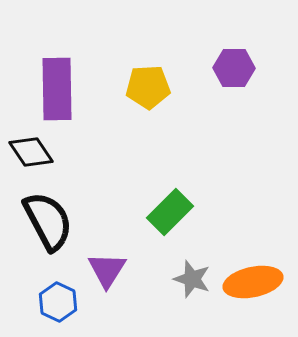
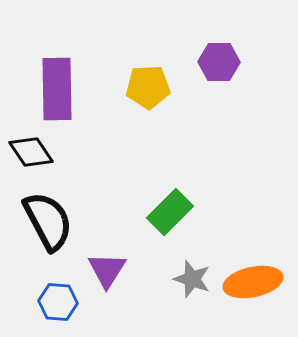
purple hexagon: moved 15 px left, 6 px up
blue hexagon: rotated 21 degrees counterclockwise
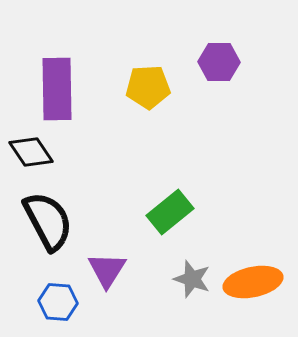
green rectangle: rotated 6 degrees clockwise
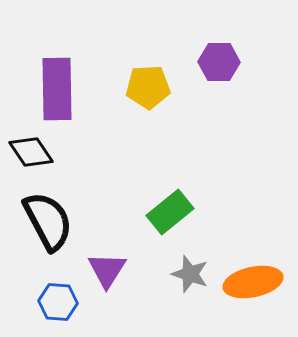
gray star: moved 2 px left, 5 px up
